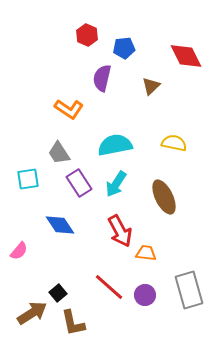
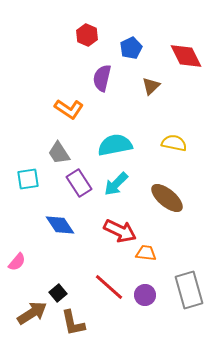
blue pentagon: moved 7 px right; rotated 20 degrees counterclockwise
cyan arrow: rotated 12 degrees clockwise
brown ellipse: moved 3 px right, 1 px down; rotated 24 degrees counterclockwise
red arrow: rotated 36 degrees counterclockwise
pink semicircle: moved 2 px left, 11 px down
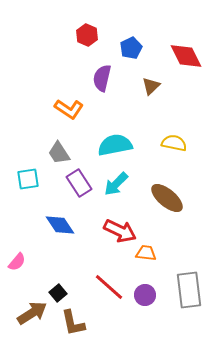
gray rectangle: rotated 9 degrees clockwise
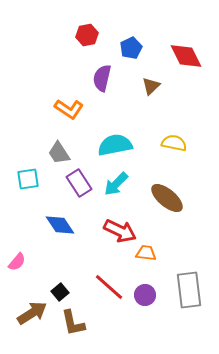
red hexagon: rotated 25 degrees clockwise
black square: moved 2 px right, 1 px up
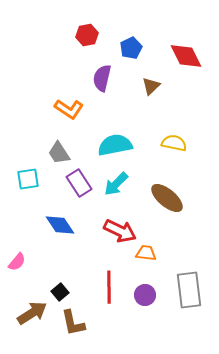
red line: rotated 48 degrees clockwise
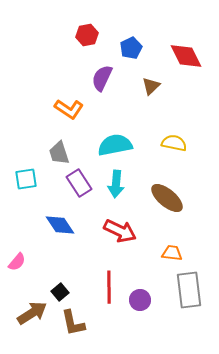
purple semicircle: rotated 12 degrees clockwise
gray trapezoid: rotated 15 degrees clockwise
cyan square: moved 2 px left
cyan arrow: rotated 40 degrees counterclockwise
orange trapezoid: moved 26 px right
purple circle: moved 5 px left, 5 px down
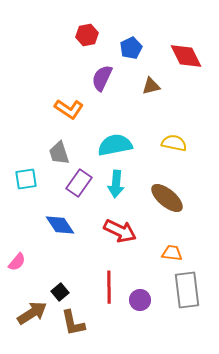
brown triangle: rotated 30 degrees clockwise
purple rectangle: rotated 68 degrees clockwise
gray rectangle: moved 2 px left
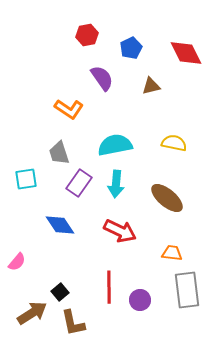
red diamond: moved 3 px up
purple semicircle: rotated 120 degrees clockwise
